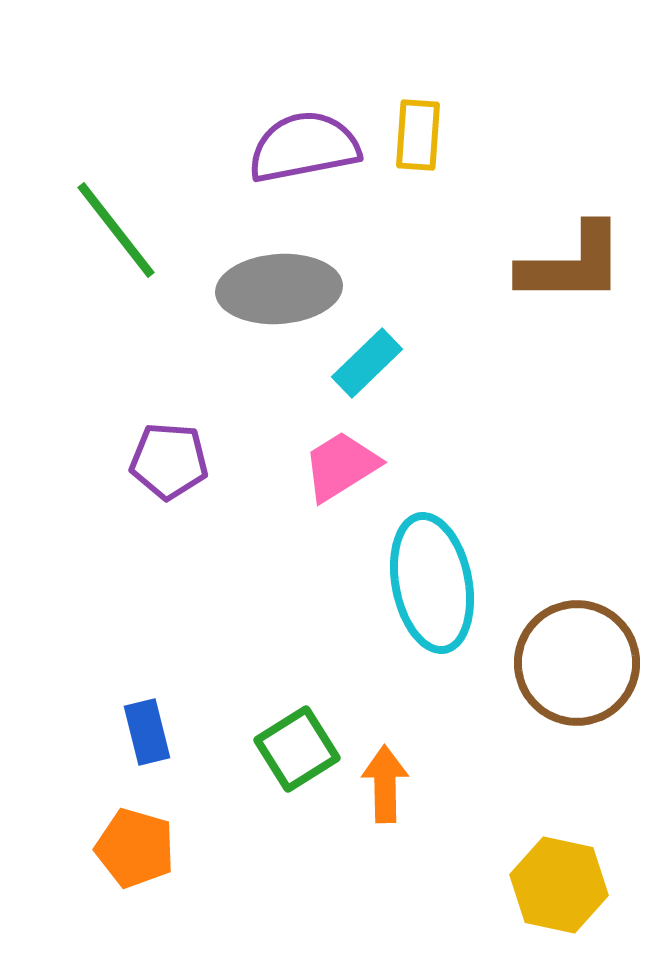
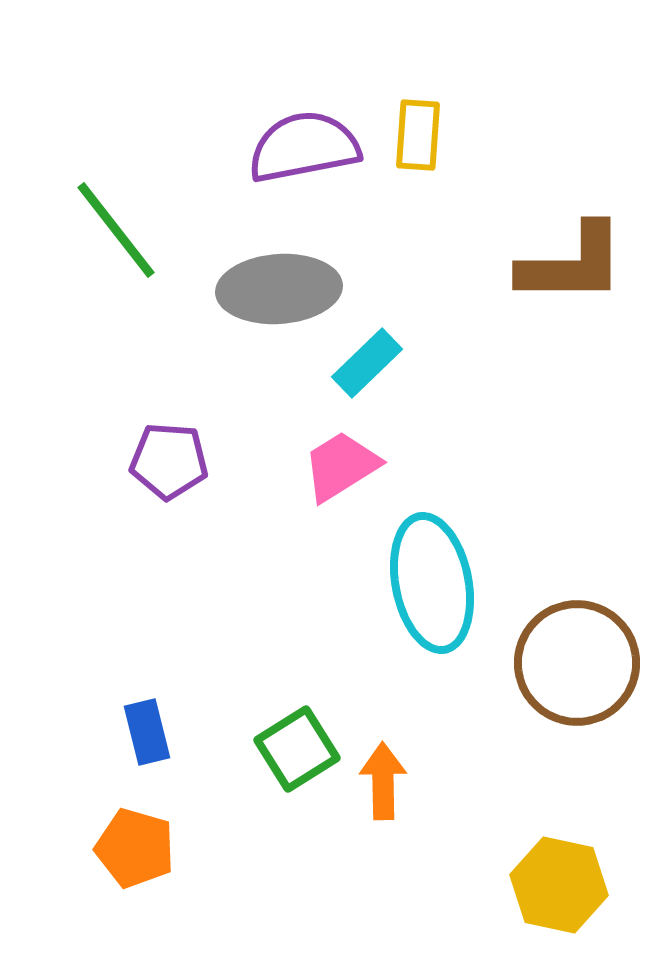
orange arrow: moved 2 px left, 3 px up
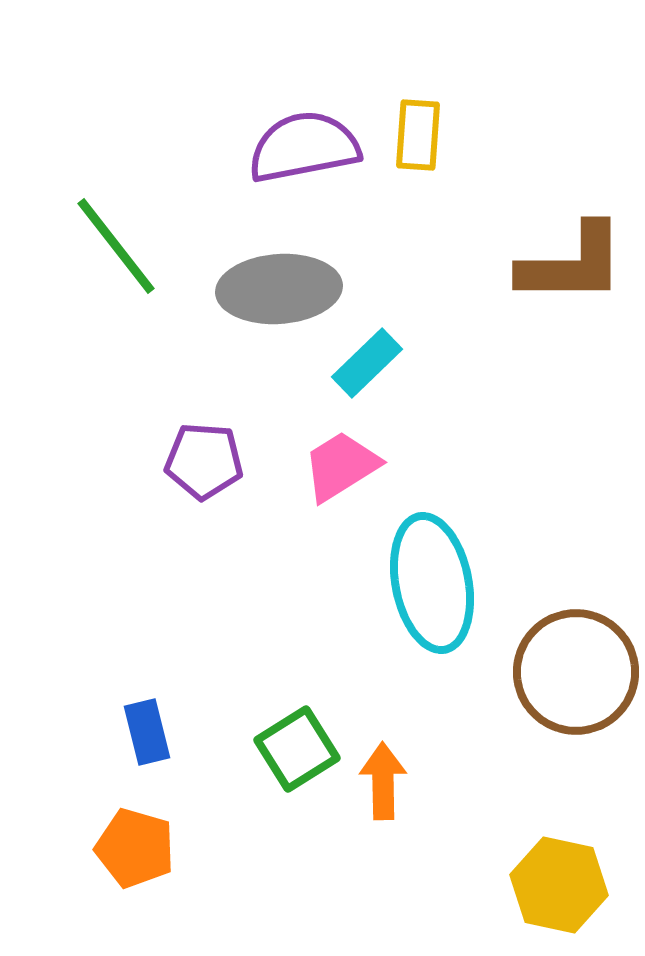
green line: moved 16 px down
purple pentagon: moved 35 px right
brown circle: moved 1 px left, 9 px down
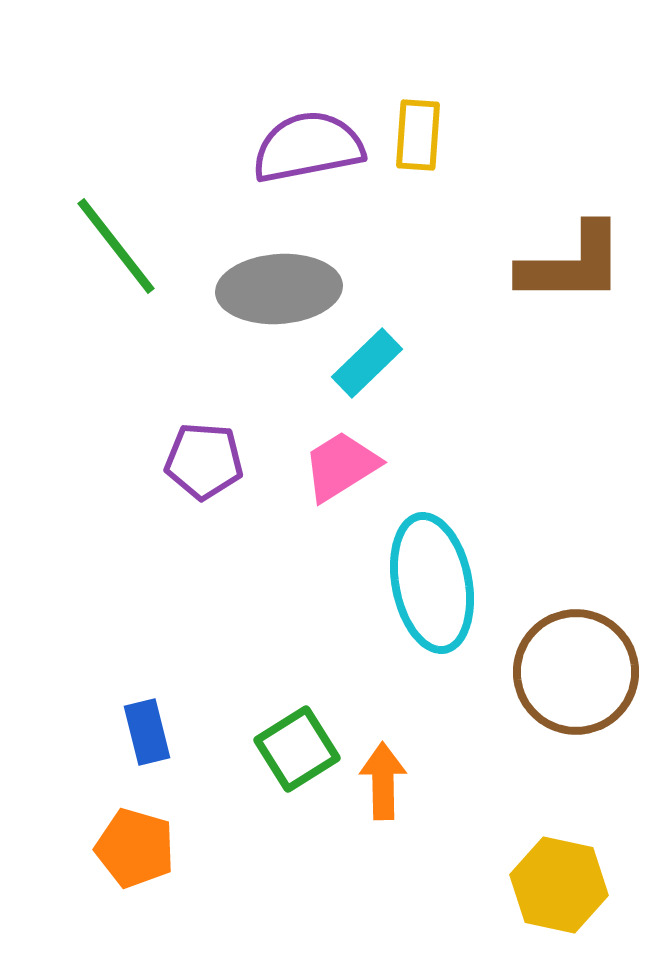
purple semicircle: moved 4 px right
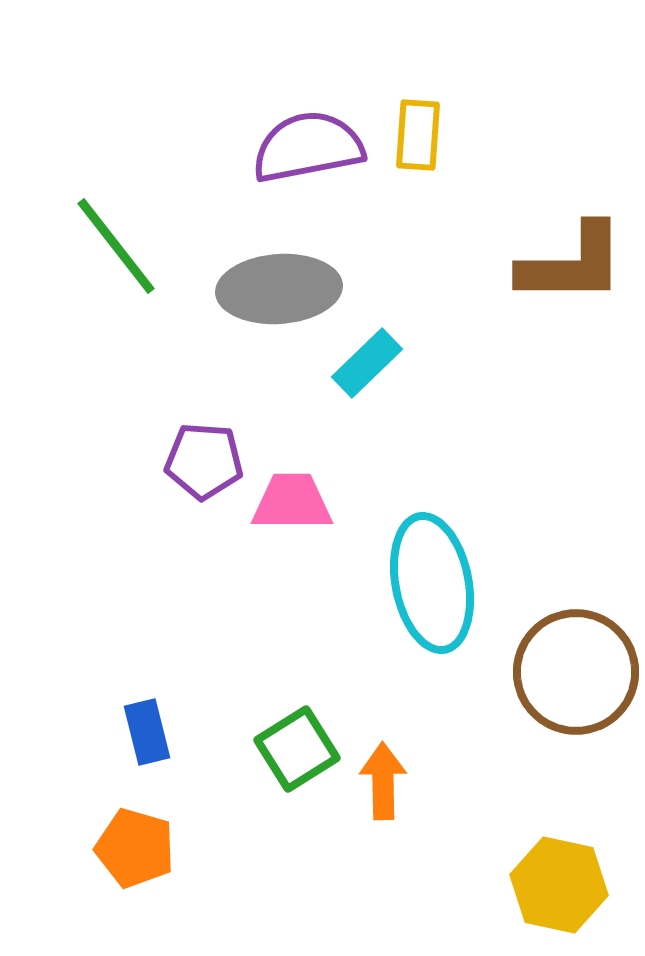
pink trapezoid: moved 49 px left, 36 px down; rotated 32 degrees clockwise
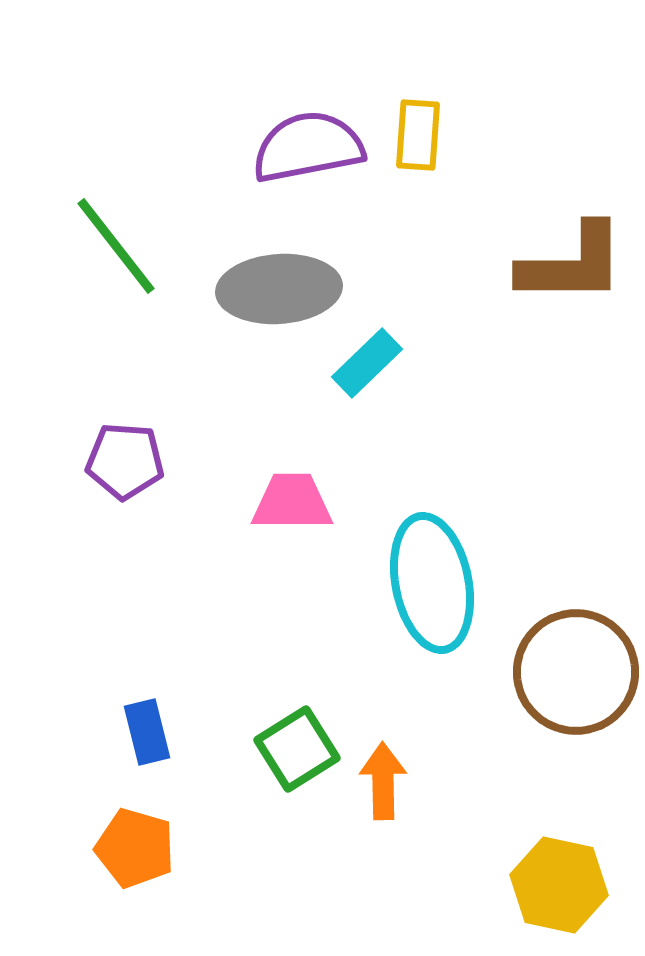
purple pentagon: moved 79 px left
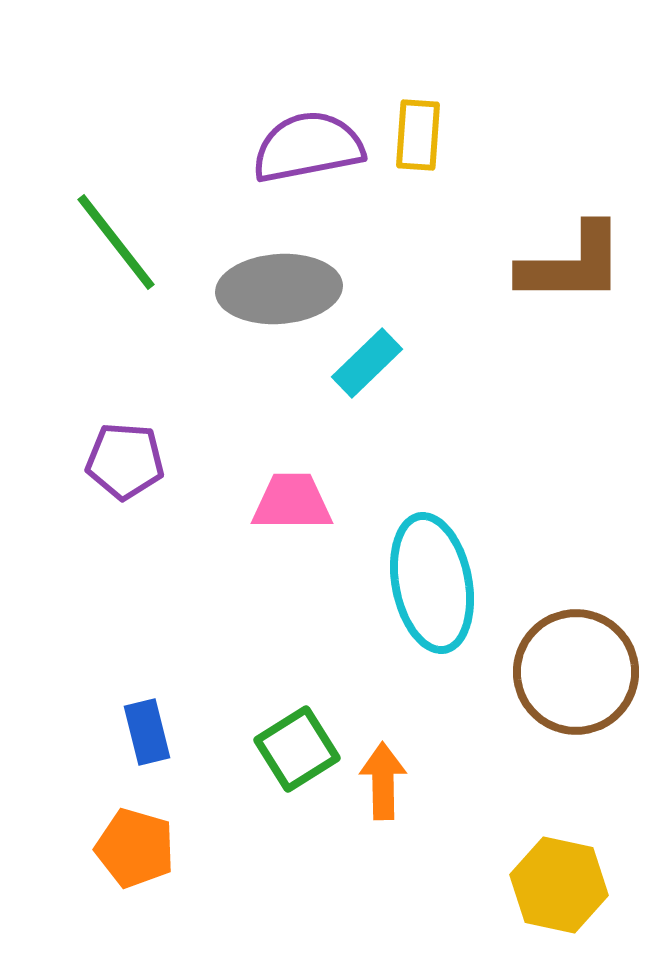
green line: moved 4 px up
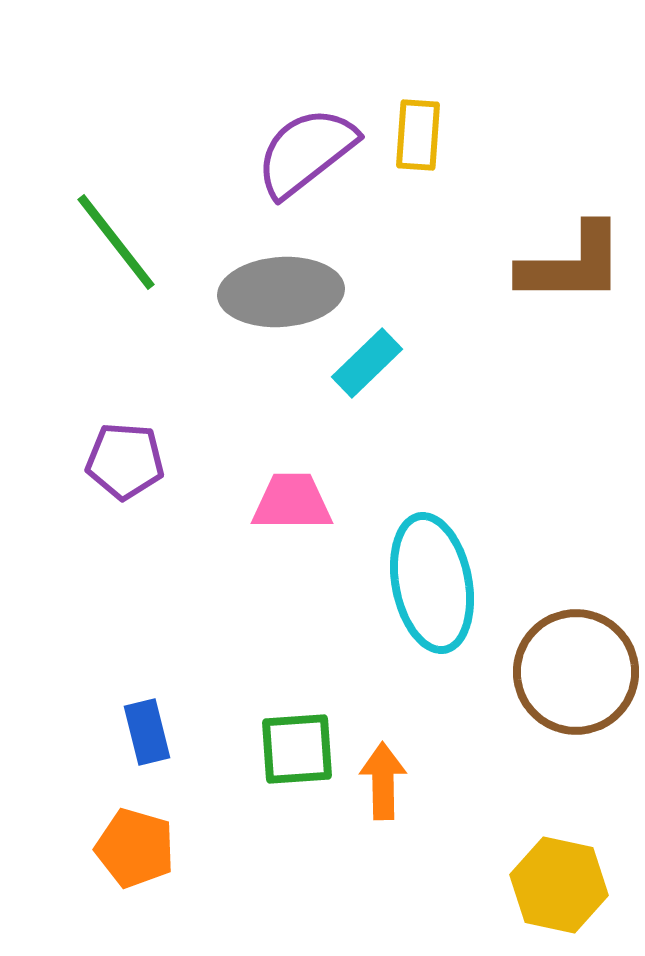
purple semicircle: moved 2 px left, 5 px down; rotated 27 degrees counterclockwise
gray ellipse: moved 2 px right, 3 px down
green square: rotated 28 degrees clockwise
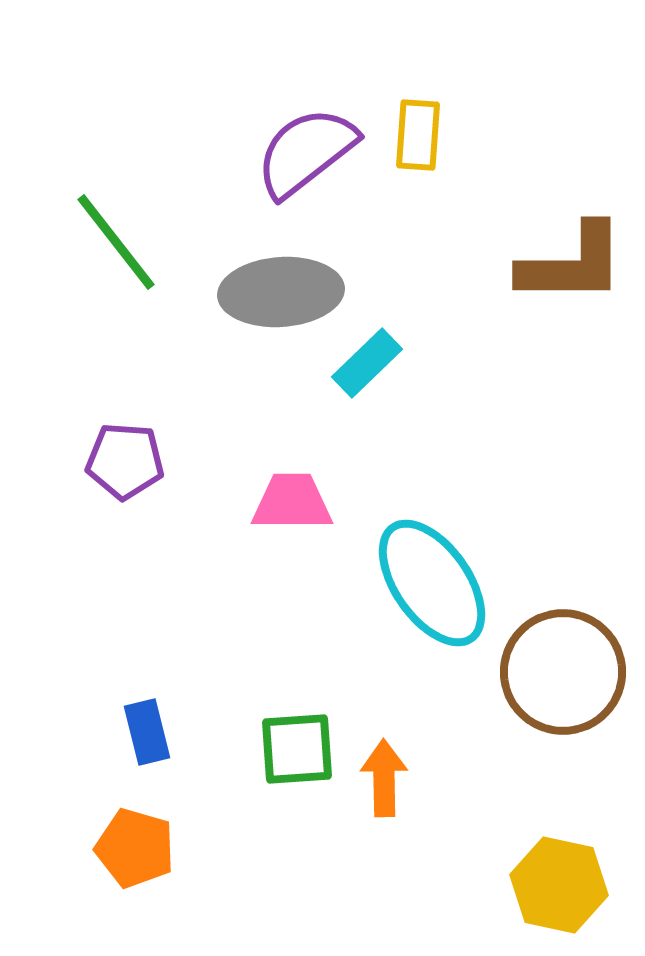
cyan ellipse: rotated 24 degrees counterclockwise
brown circle: moved 13 px left
orange arrow: moved 1 px right, 3 px up
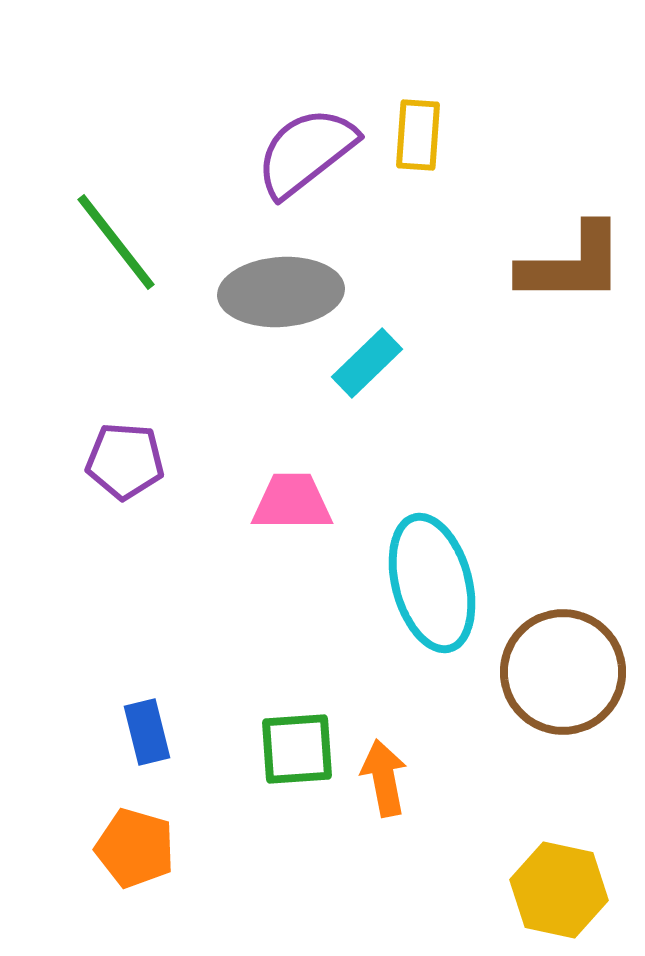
cyan ellipse: rotated 20 degrees clockwise
orange arrow: rotated 10 degrees counterclockwise
yellow hexagon: moved 5 px down
